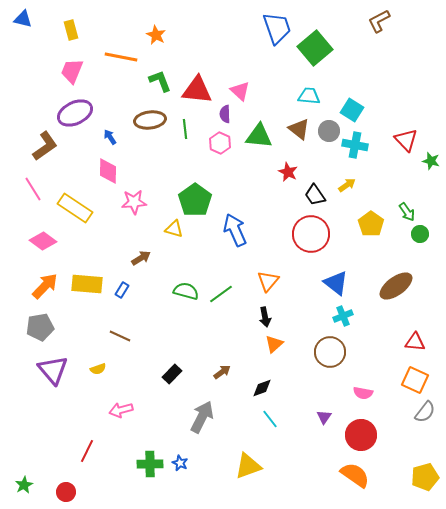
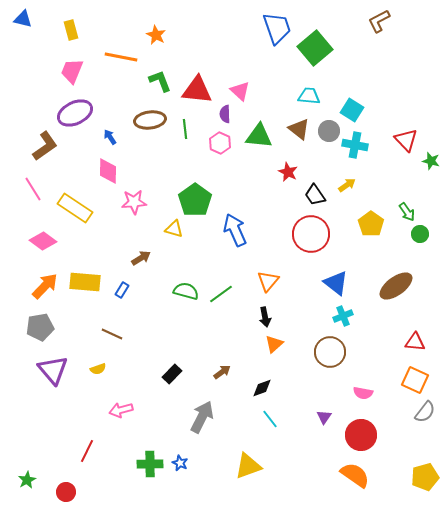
yellow rectangle at (87, 284): moved 2 px left, 2 px up
brown line at (120, 336): moved 8 px left, 2 px up
green star at (24, 485): moved 3 px right, 5 px up
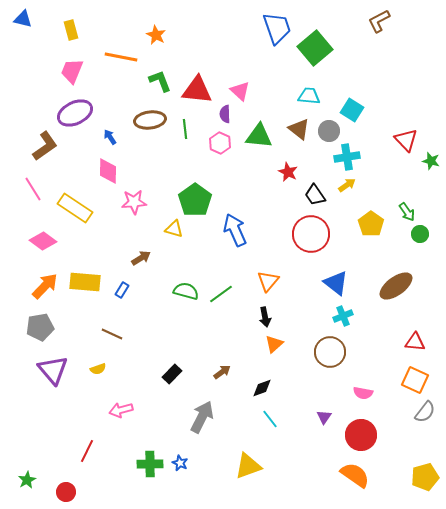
cyan cross at (355, 145): moved 8 px left, 12 px down; rotated 20 degrees counterclockwise
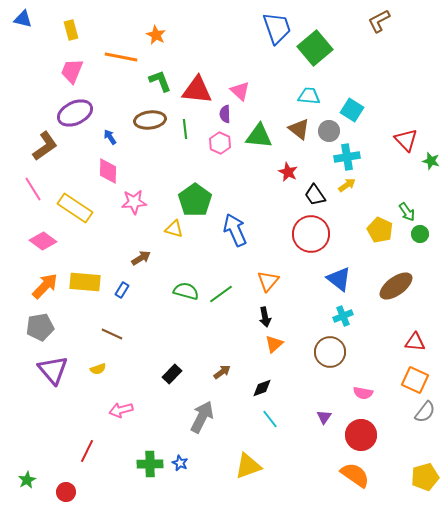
yellow pentagon at (371, 224): moved 9 px right, 6 px down; rotated 10 degrees counterclockwise
blue triangle at (336, 283): moved 3 px right, 4 px up
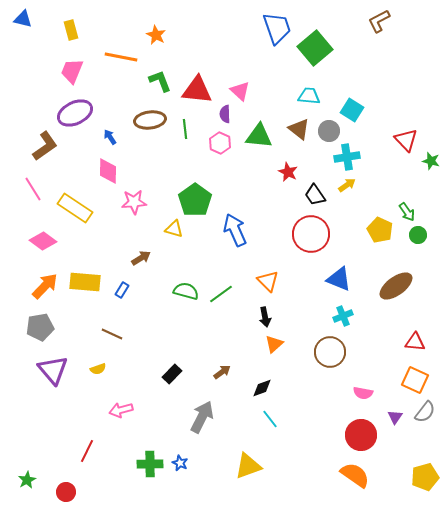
green circle at (420, 234): moved 2 px left, 1 px down
blue triangle at (339, 279): rotated 16 degrees counterclockwise
orange triangle at (268, 281): rotated 25 degrees counterclockwise
purple triangle at (324, 417): moved 71 px right
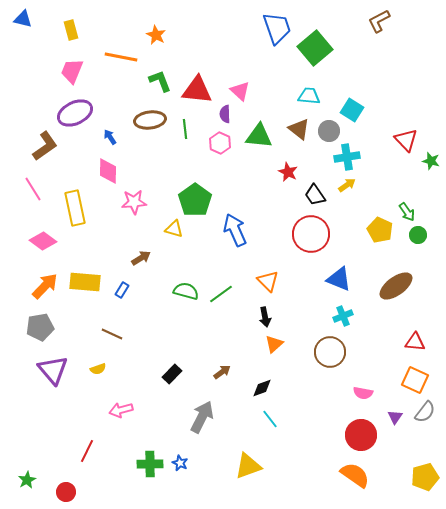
yellow rectangle at (75, 208): rotated 44 degrees clockwise
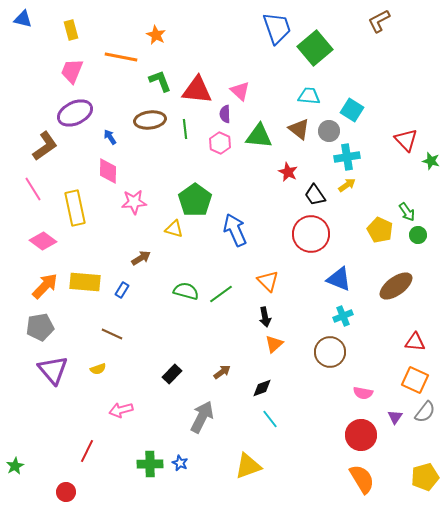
orange semicircle at (355, 475): moved 7 px right, 4 px down; rotated 24 degrees clockwise
green star at (27, 480): moved 12 px left, 14 px up
